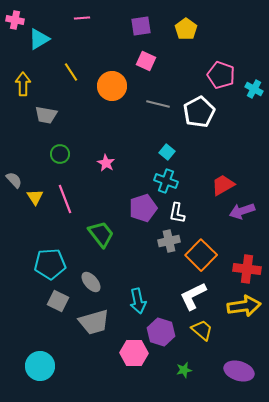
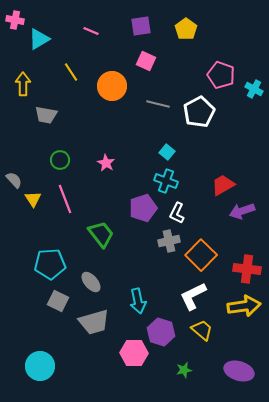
pink line at (82, 18): moved 9 px right, 13 px down; rotated 28 degrees clockwise
green circle at (60, 154): moved 6 px down
yellow triangle at (35, 197): moved 2 px left, 2 px down
white L-shape at (177, 213): rotated 15 degrees clockwise
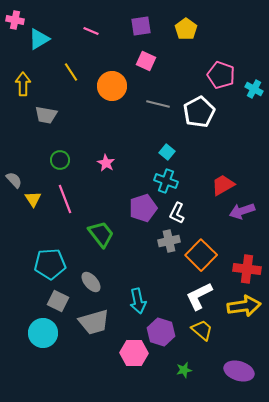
white L-shape at (193, 296): moved 6 px right
cyan circle at (40, 366): moved 3 px right, 33 px up
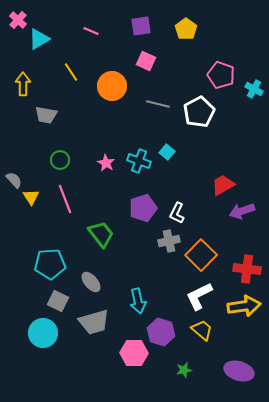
pink cross at (15, 20): moved 3 px right; rotated 30 degrees clockwise
cyan cross at (166, 181): moved 27 px left, 20 px up
yellow triangle at (33, 199): moved 2 px left, 2 px up
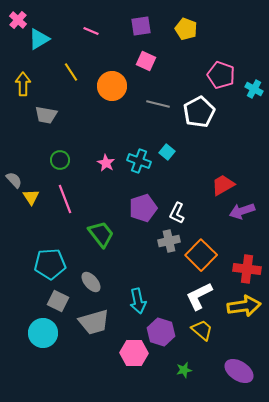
yellow pentagon at (186, 29): rotated 15 degrees counterclockwise
purple ellipse at (239, 371): rotated 16 degrees clockwise
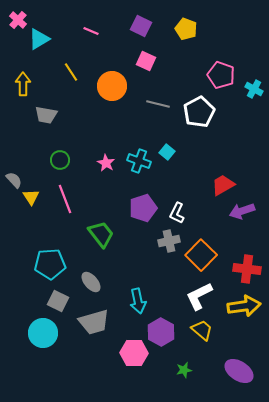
purple square at (141, 26): rotated 35 degrees clockwise
purple hexagon at (161, 332): rotated 12 degrees clockwise
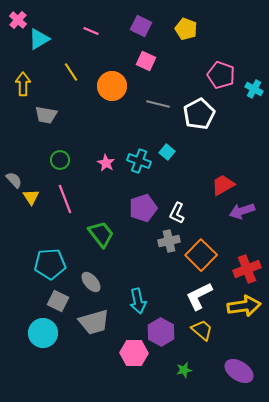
white pentagon at (199, 112): moved 2 px down
red cross at (247, 269): rotated 28 degrees counterclockwise
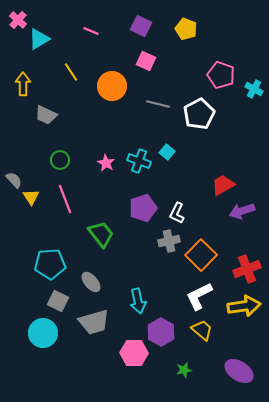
gray trapezoid at (46, 115): rotated 15 degrees clockwise
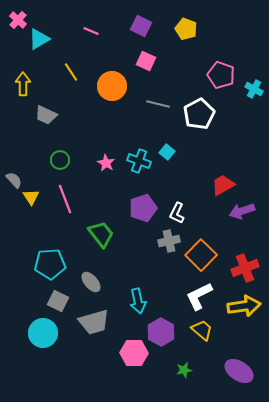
red cross at (247, 269): moved 2 px left, 1 px up
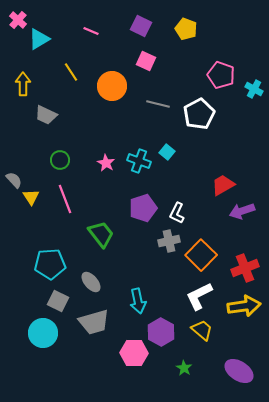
green star at (184, 370): moved 2 px up; rotated 28 degrees counterclockwise
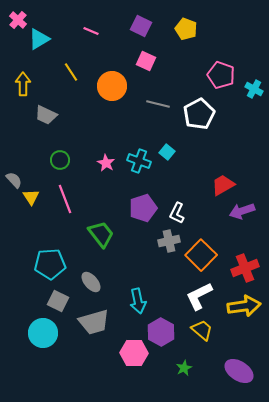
green star at (184, 368): rotated 14 degrees clockwise
